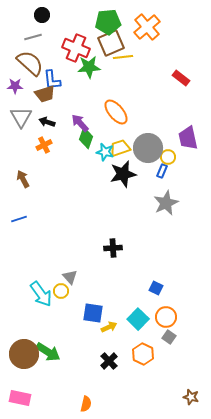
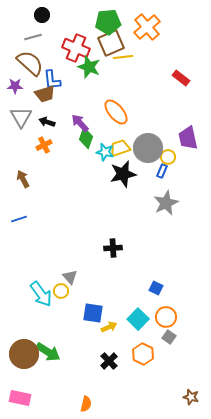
green star at (89, 67): rotated 25 degrees clockwise
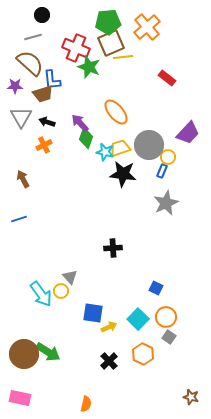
red rectangle at (181, 78): moved 14 px left
brown trapezoid at (45, 94): moved 2 px left
purple trapezoid at (188, 138): moved 5 px up; rotated 125 degrees counterclockwise
gray circle at (148, 148): moved 1 px right, 3 px up
black star at (123, 174): rotated 20 degrees clockwise
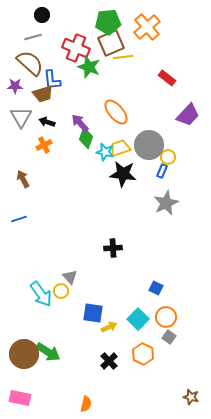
purple trapezoid at (188, 133): moved 18 px up
